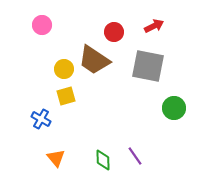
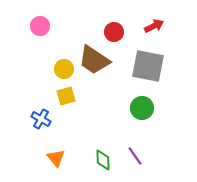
pink circle: moved 2 px left, 1 px down
green circle: moved 32 px left
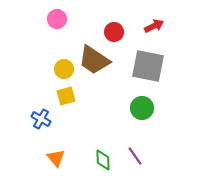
pink circle: moved 17 px right, 7 px up
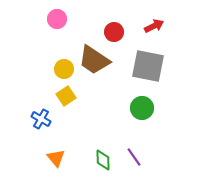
yellow square: rotated 18 degrees counterclockwise
purple line: moved 1 px left, 1 px down
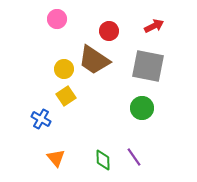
red circle: moved 5 px left, 1 px up
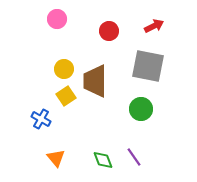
brown trapezoid: moved 1 px right, 21 px down; rotated 56 degrees clockwise
green circle: moved 1 px left, 1 px down
green diamond: rotated 20 degrees counterclockwise
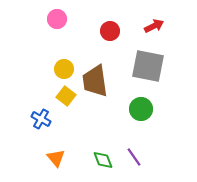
red circle: moved 1 px right
brown trapezoid: rotated 8 degrees counterclockwise
yellow square: rotated 18 degrees counterclockwise
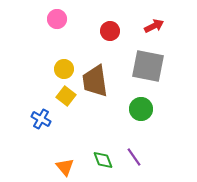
orange triangle: moved 9 px right, 9 px down
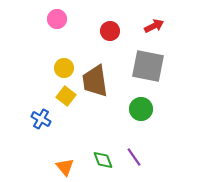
yellow circle: moved 1 px up
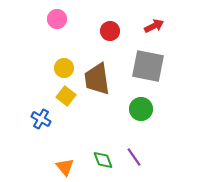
brown trapezoid: moved 2 px right, 2 px up
